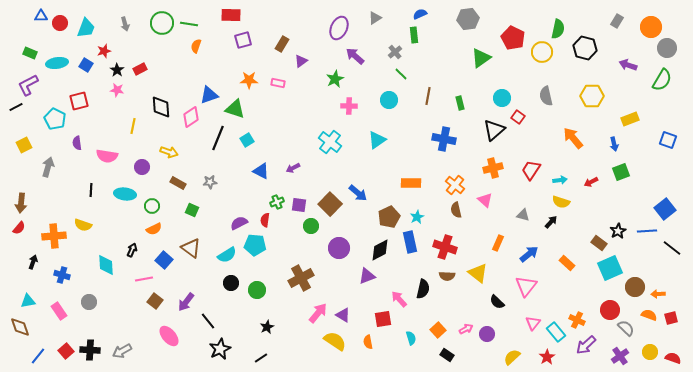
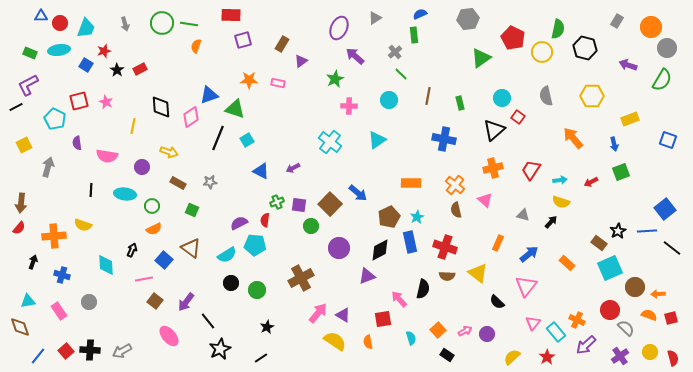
cyan ellipse at (57, 63): moved 2 px right, 13 px up
pink star at (117, 90): moved 11 px left, 12 px down; rotated 16 degrees clockwise
pink arrow at (466, 329): moved 1 px left, 2 px down
red semicircle at (673, 358): rotated 56 degrees clockwise
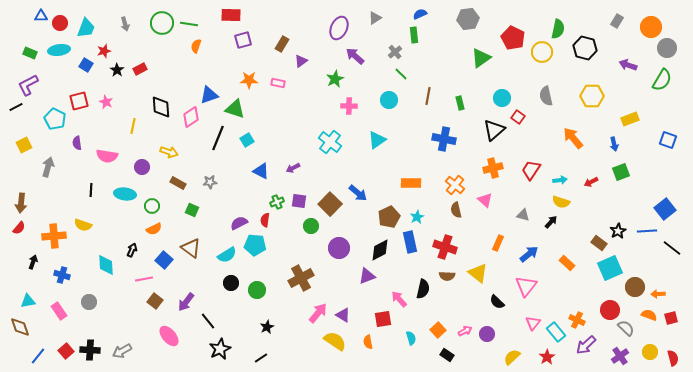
purple square at (299, 205): moved 4 px up
